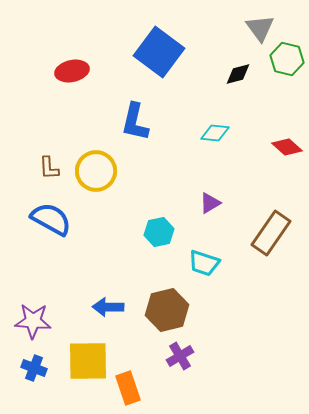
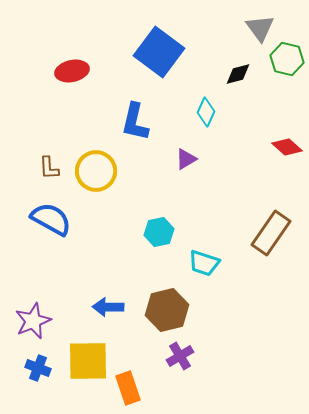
cyan diamond: moved 9 px left, 21 px up; rotated 72 degrees counterclockwise
purple triangle: moved 24 px left, 44 px up
purple star: rotated 27 degrees counterclockwise
blue cross: moved 4 px right
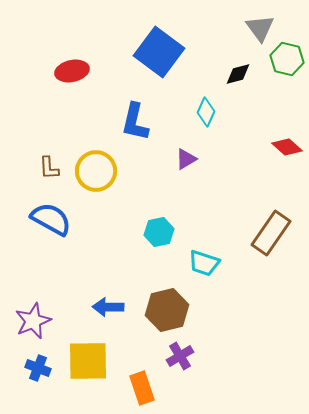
orange rectangle: moved 14 px right
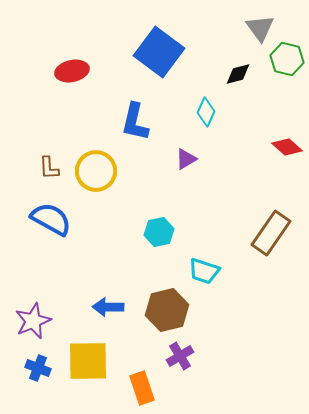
cyan trapezoid: moved 8 px down
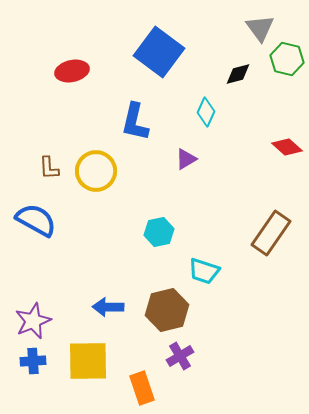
blue semicircle: moved 15 px left, 1 px down
blue cross: moved 5 px left, 7 px up; rotated 25 degrees counterclockwise
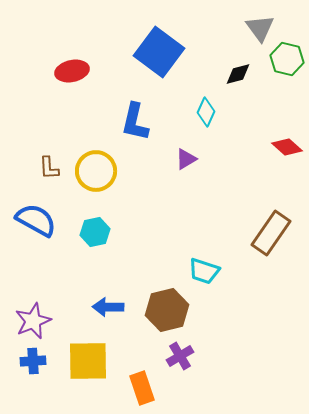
cyan hexagon: moved 64 px left
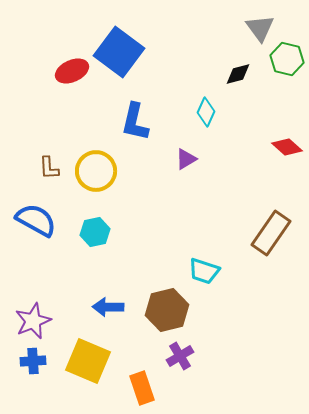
blue square: moved 40 px left
red ellipse: rotated 12 degrees counterclockwise
yellow square: rotated 24 degrees clockwise
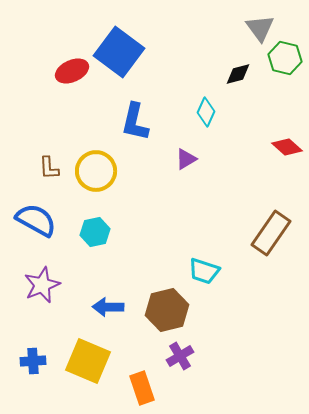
green hexagon: moved 2 px left, 1 px up
purple star: moved 9 px right, 36 px up
